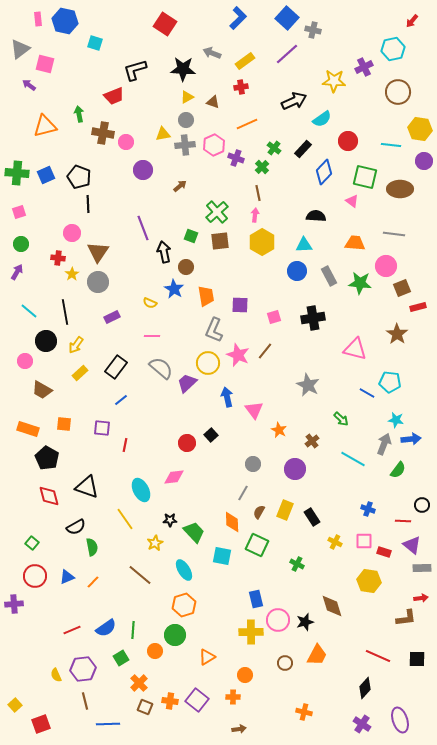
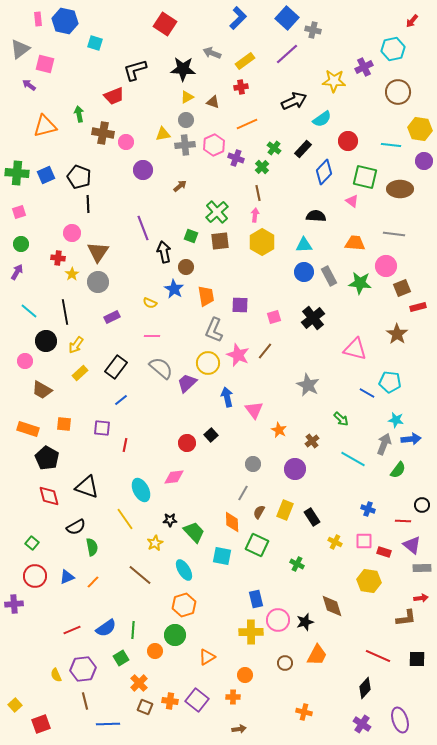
blue circle at (297, 271): moved 7 px right, 1 px down
black cross at (313, 318): rotated 30 degrees counterclockwise
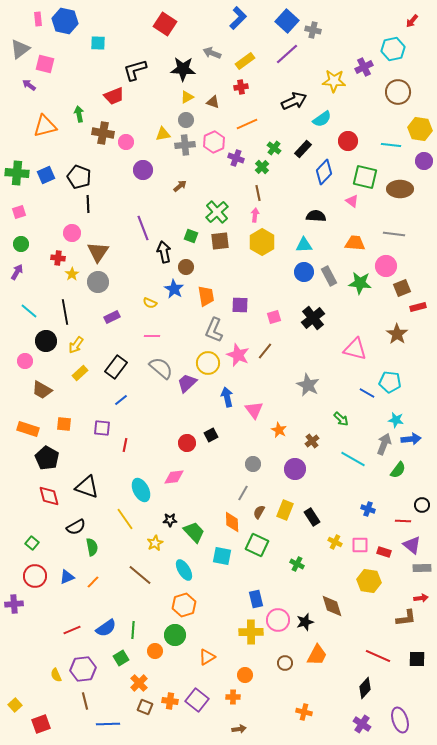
blue square at (287, 18): moved 3 px down
cyan square at (95, 43): moved 3 px right; rotated 14 degrees counterclockwise
pink hexagon at (214, 145): moved 3 px up
black square at (211, 435): rotated 16 degrees clockwise
pink square at (364, 541): moved 4 px left, 4 px down
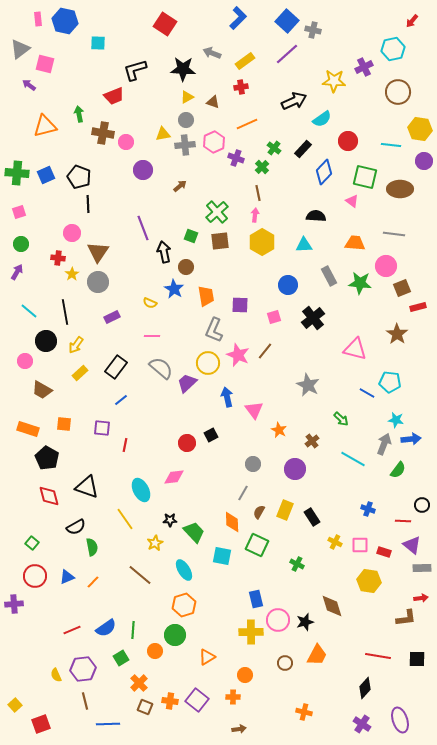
blue circle at (304, 272): moved 16 px left, 13 px down
red line at (378, 656): rotated 15 degrees counterclockwise
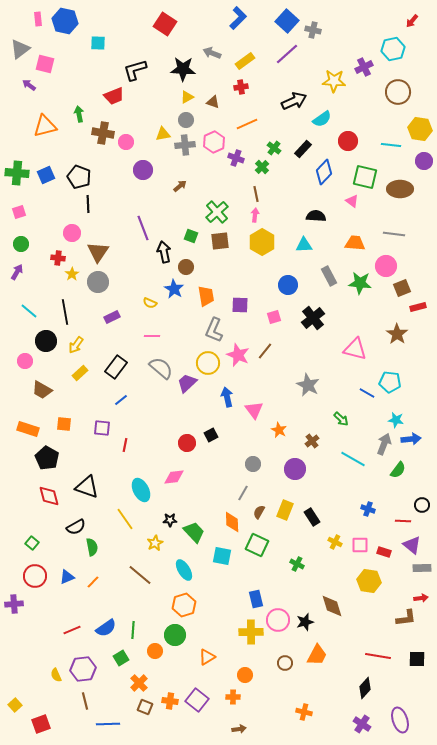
brown line at (258, 193): moved 2 px left, 1 px down
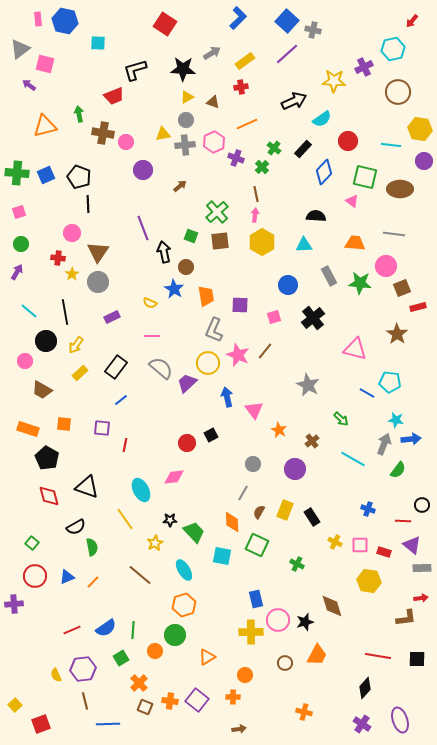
gray arrow at (212, 53): rotated 126 degrees clockwise
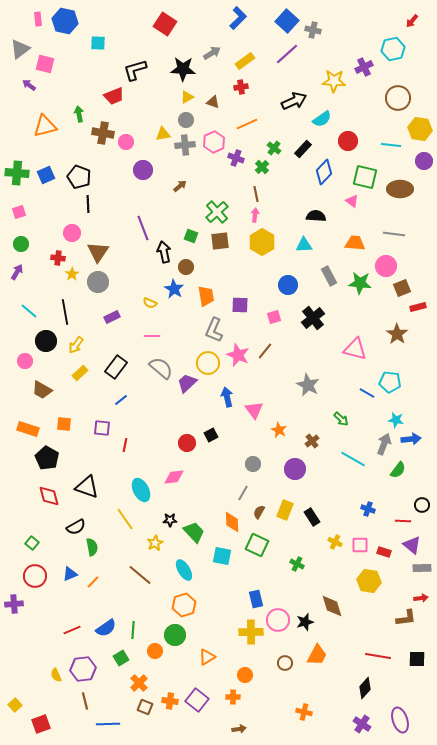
brown circle at (398, 92): moved 6 px down
blue triangle at (67, 577): moved 3 px right, 3 px up
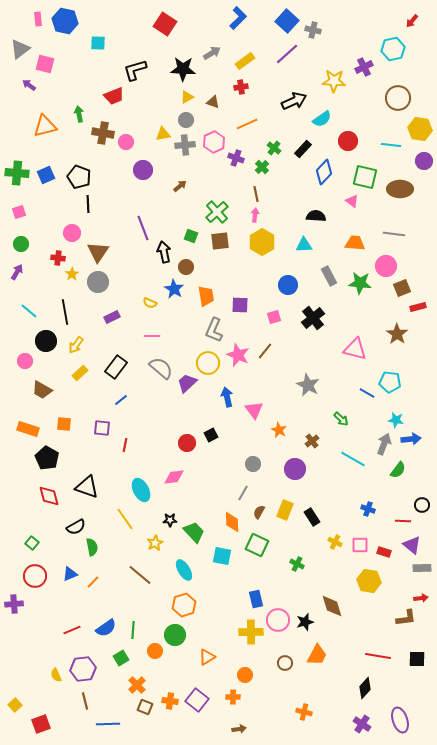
orange cross at (139, 683): moved 2 px left, 2 px down
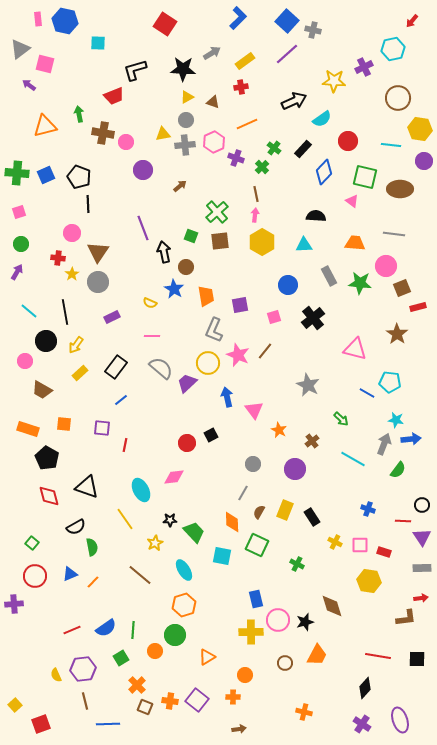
purple square at (240, 305): rotated 12 degrees counterclockwise
purple triangle at (412, 545): moved 10 px right, 8 px up; rotated 18 degrees clockwise
